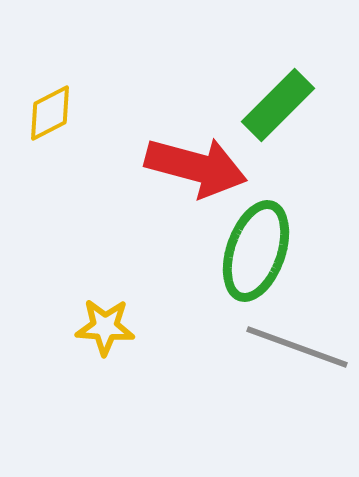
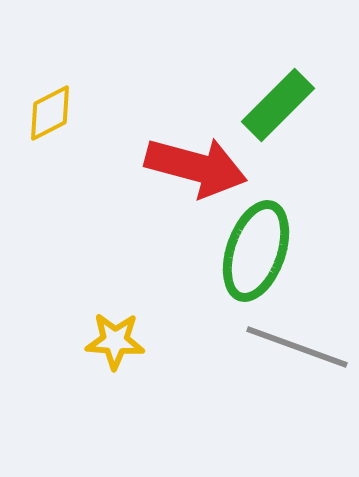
yellow star: moved 10 px right, 14 px down
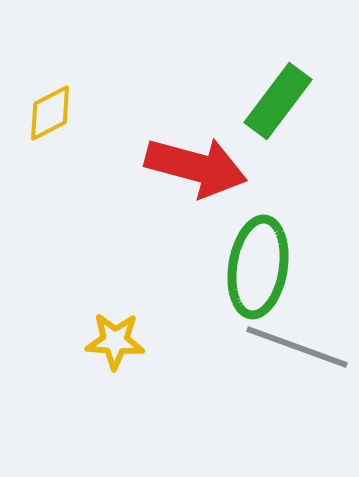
green rectangle: moved 4 px up; rotated 8 degrees counterclockwise
green ellipse: moved 2 px right, 16 px down; rotated 10 degrees counterclockwise
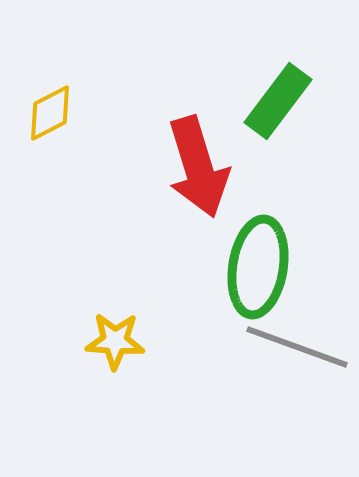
red arrow: moved 2 px right; rotated 58 degrees clockwise
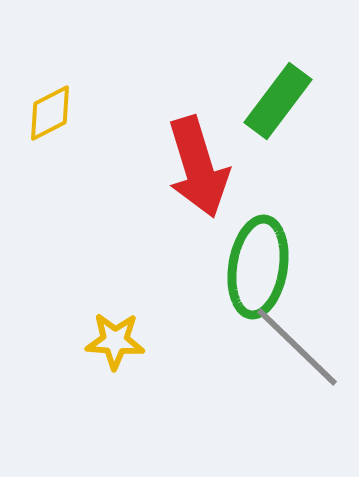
gray line: rotated 24 degrees clockwise
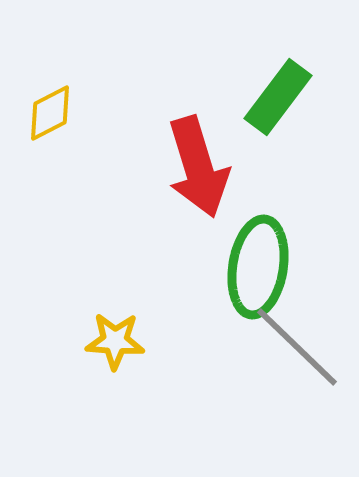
green rectangle: moved 4 px up
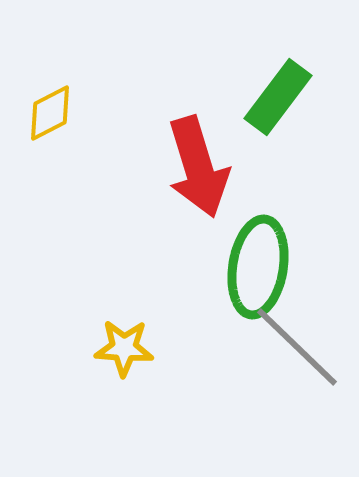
yellow star: moved 9 px right, 7 px down
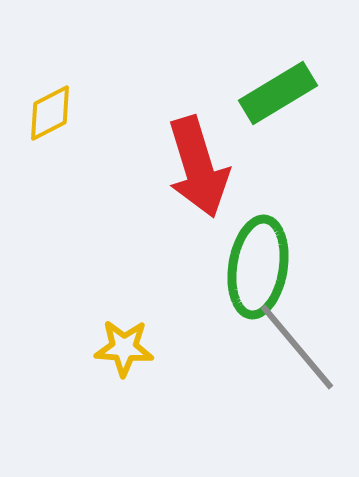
green rectangle: moved 4 px up; rotated 22 degrees clockwise
gray line: rotated 6 degrees clockwise
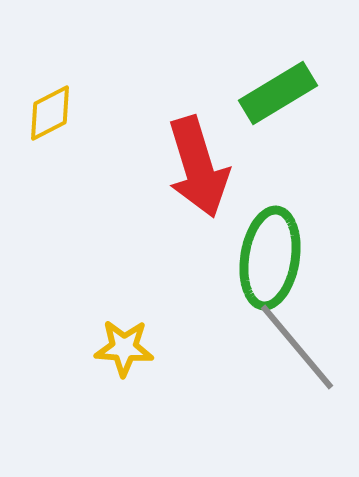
green ellipse: moved 12 px right, 9 px up
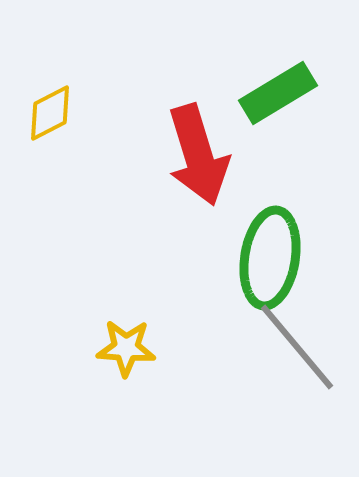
red arrow: moved 12 px up
yellow star: moved 2 px right
